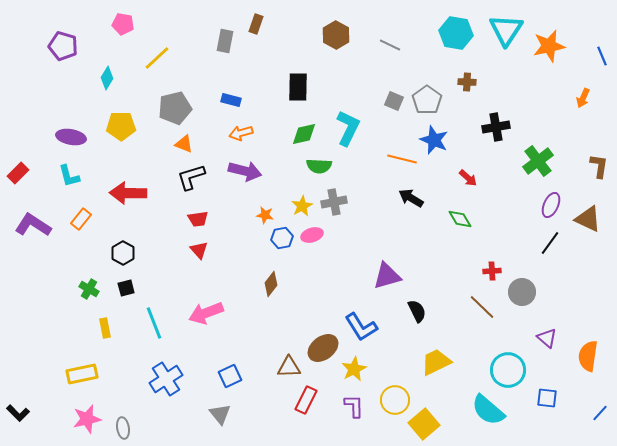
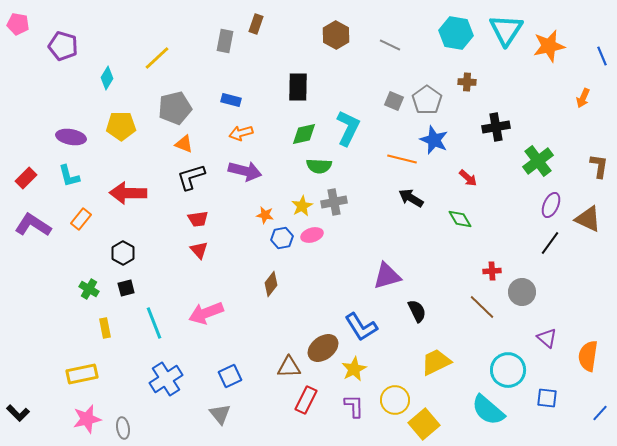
pink pentagon at (123, 24): moved 105 px left
red rectangle at (18, 173): moved 8 px right, 5 px down
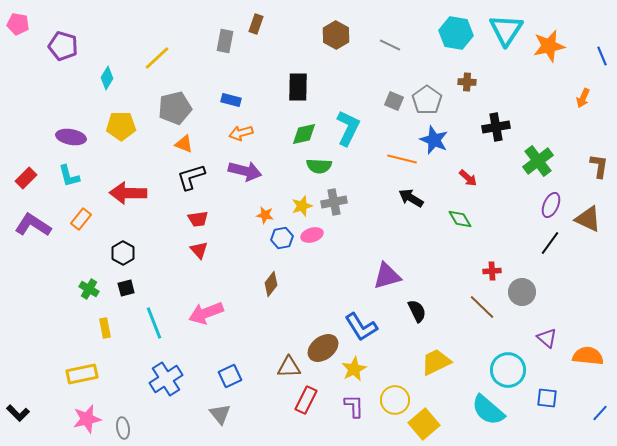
yellow star at (302, 206): rotated 10 degrees clockwise
orange semicircle at (588, 356): rotated 88 degrees clockwise
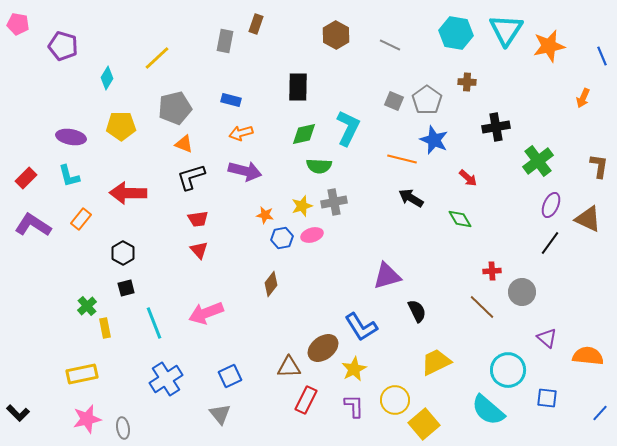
green cross at (89, 289): moved 2 px left, 17 px down; rotated 18 degrees clockwise
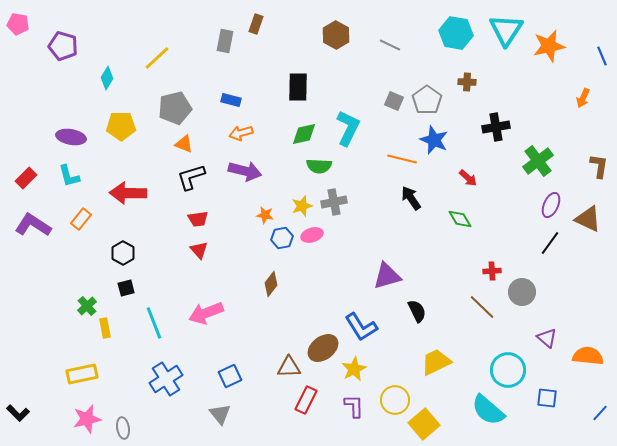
black arrow at (411, 198): rotated 25 degrees clockwise
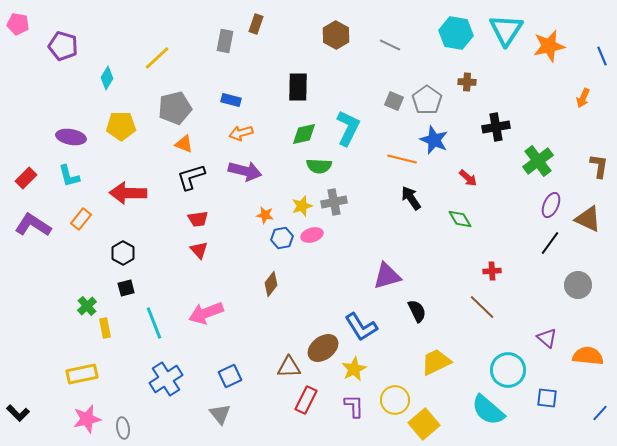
gray circle at (522, 292): moved 56 px right, 7 px up
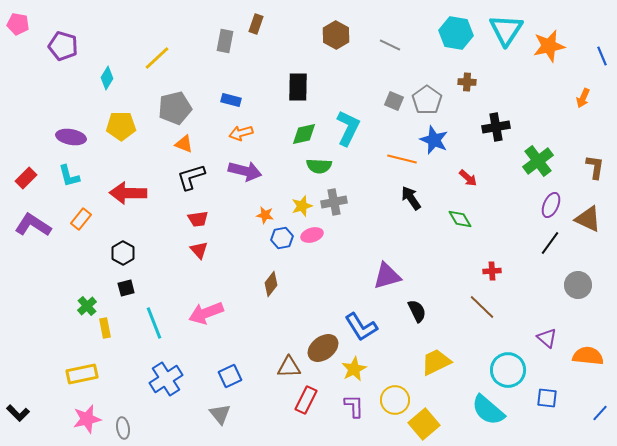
brown L-shape at (599, 166): moved 4 px left, 1 px down
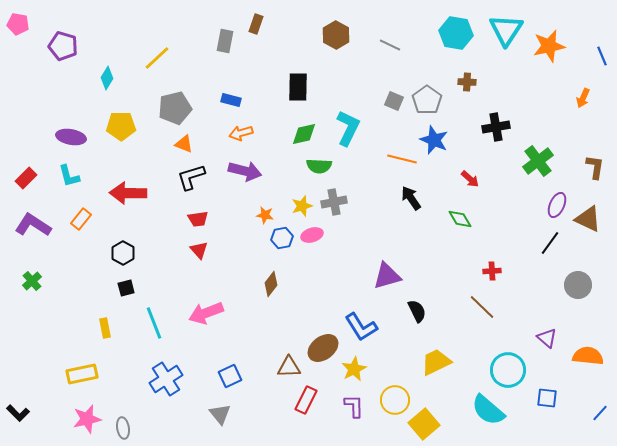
red arrow at (468, 178): moved 2 px right, 1 px down
purple ellipse at (551, 205): moved 6 px right
green cross at (87, 306): moved 55 px left, 25 px up
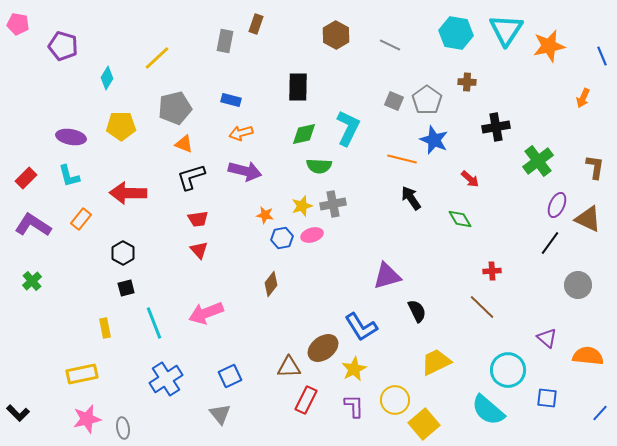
gray cross at (334, 202): moved 1 px left, 2 px down
